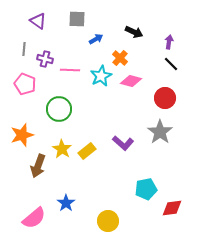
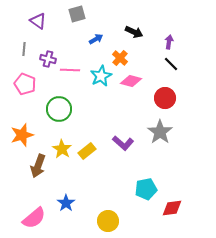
gray square: moved 5 px up; rotated 18 degrees counterclockwise
purple cross: moved 3 px right
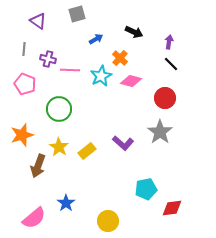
yellow star: moved 3 px left, 2 px up
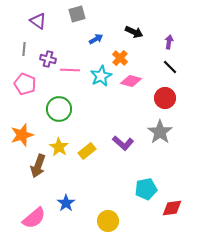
black line: moved 1 px left, 3 px down
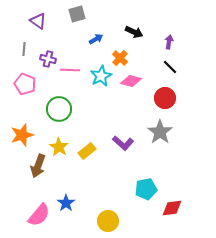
pink semicircle: moved 5 px right, 3 px up; rotated 10 degrees counterclockwise
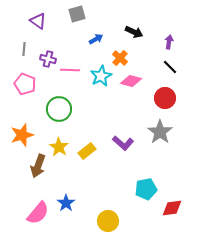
pink semicircle: moved 1 px left, 2 px up
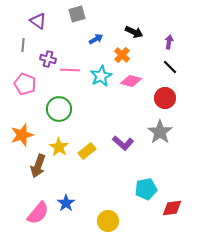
gray line: moved 1 px left, 4 px up
orange cross: moved 2 px right, 3 px up
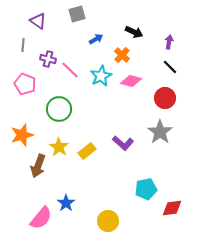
pink line: rotated 42 degrees clockwise
pink semicircle: moved 3 px right, 5 px down
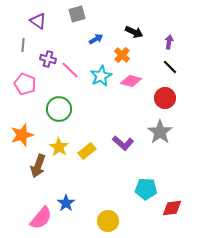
cyan pentagon: rotated 15 degrees clockwise
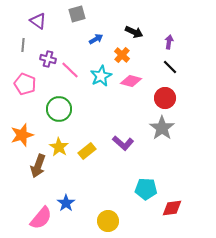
gray star: moved 2 px right, 4 px up
